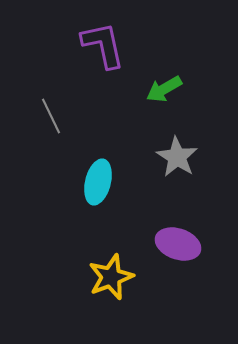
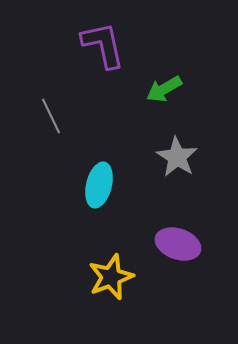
cyan ellipse: moved 1 px right, 3 px down
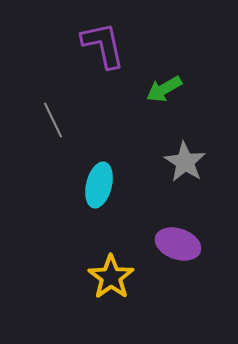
gray line: moved 2 px right, 4 px down
gray star: moved 8 px right, 5 px down
yellow star: rotated 15 degrees counterclockwise
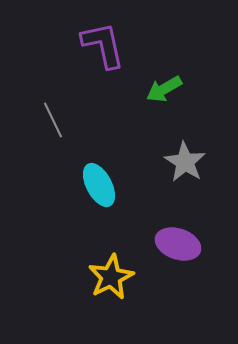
cyan ellipse: rotated 42 degrees counterclockwise
yellow star: rotated 9 degrees clockwise
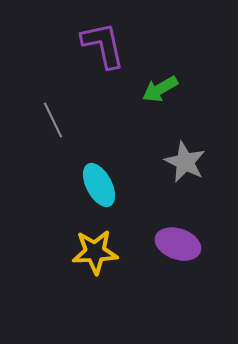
green arrow: moved 4 px left
gray star: rotated 6 degrees counterclockwise
yellow star: moved 16 px left, 25 px up; rotated 24 degrees clockwise
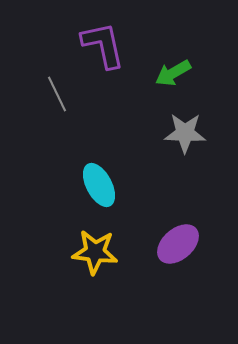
green arrow: moved 13 px right, 16 px up
gray line: moved 4 px right, 26 px up
gray star: moved 29 px up; rotated 24 degrees counterclockwise
purple ellipse: rotated 60 degrees counterclockwise
yellow star: rotated 9 degrees clockwise
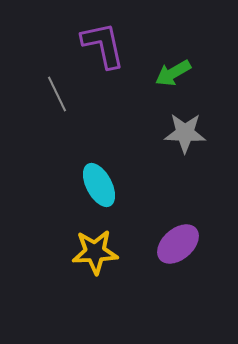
yellow star: rotated 9 degrees counterclockwise
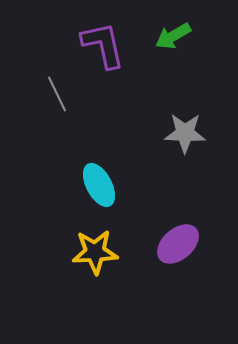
green arrow: moved 37 px up
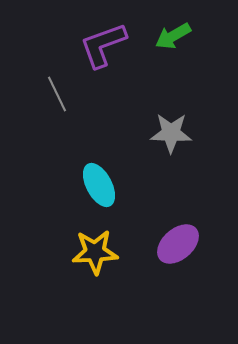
purple L-shape: rotated 98 degrees counterclockwise
gray star: moved 14 px left
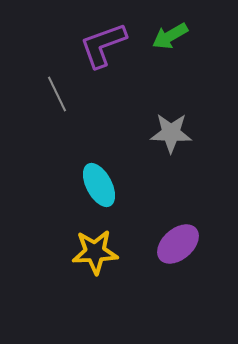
green arrow: moved 3 px left
